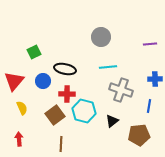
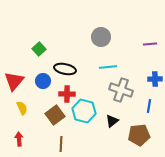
green square: moved 5 px right, 3 px up; rotated 16 degrees counterclockwise
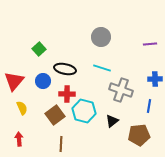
cyan line: moved 6 px left, 1 px down; rotated 24 degrees clockwise
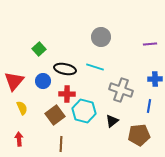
cyan line: moved 7 px left, 1 px up
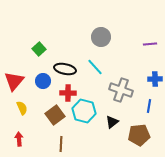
cyan line: rotated 30 degrees clockwise
red cross: moved 1 px right, 1 px up
black triangle: moved 1 px down
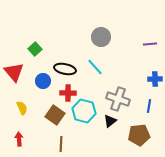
green square: moved 4 px left
red triangle: moved 9 px up; rotated 20 degrees counterclockwise
gray cross: moved 3 px left, 9 px down
brown square: rotated 18 degrees counterclockwise
black triangle: moved 2 px left, 1 px up
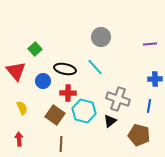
red triangle: moved 2 px right, 1 px up
brown pentagon: rotated 20 degrees clockwise
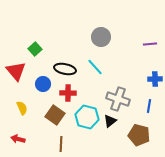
blue circle: moved 3 px down
cyan hexagon: moved 3 px right, 6 px down
red arrow: moved 1 px left; rotated 72 degrees counterclockwise
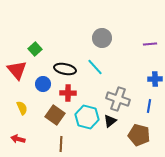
gray circle: moved 1 px right, 1 px down
red triangle: moved 1 px right, 1 px up
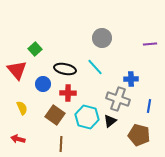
blue cross: moved 24 px left
